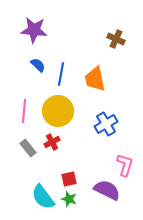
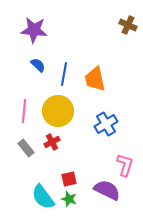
brown cross: moved 12 px right, 14 px up
blue line: moved 3 px right
gray rectangle: moved 2 px left
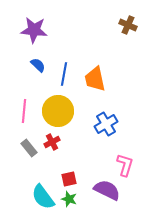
gray rectangle: moved 3 px right
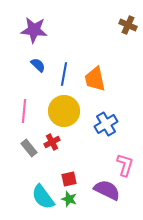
yellow circle: moved 6 px right
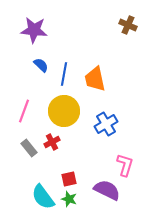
blue semicircle: moved 3 px right
pink line: rotated 15 degrees clockwise
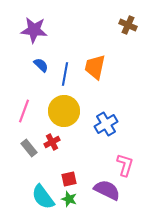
blue line: moved 1 px right
orange trapezoid: moved 12 px up; rotated 24 degrees clockwise
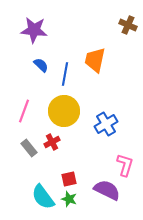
orange trapezoid: moved 7 px up
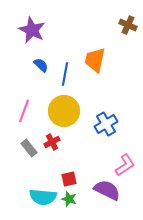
purple star: moved 2 px left; rotated 20 degrees clockwise
pink L-shape: rotated 40 degrees clockwise
cyan semicircle: rotated 48 degrees counterclockwise
